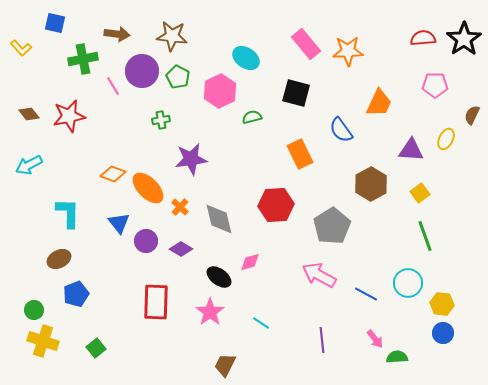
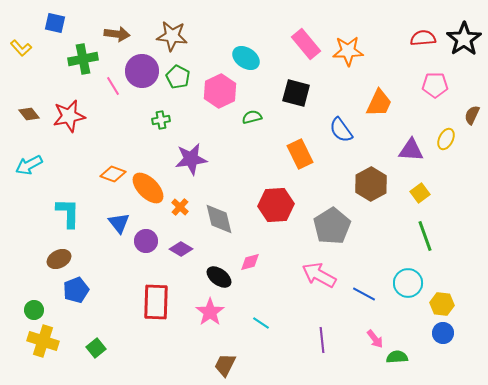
blue pentagon at (76, 294): moved 4 px up
blue line at (366, 294): moved 2 px left
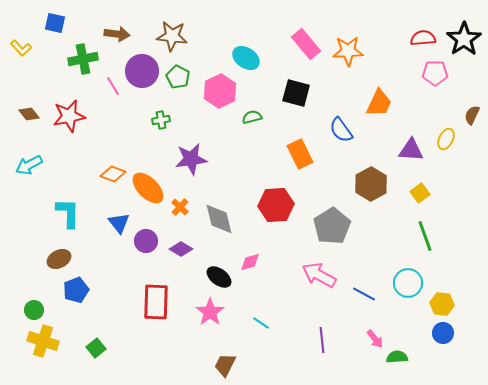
pink pentagon at (435, 85): moved 12 px up
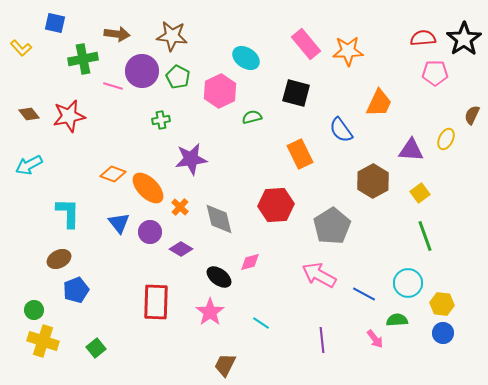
pink line at (113, 86): rotated 42 degrees counterclockwise
brown hexagon at (371, 184): moved 2 px right, 3 px up
purple circle at (146, 241): moved 4 px right, 9 px up
green semicircle at (397, 357): moved 37 px up
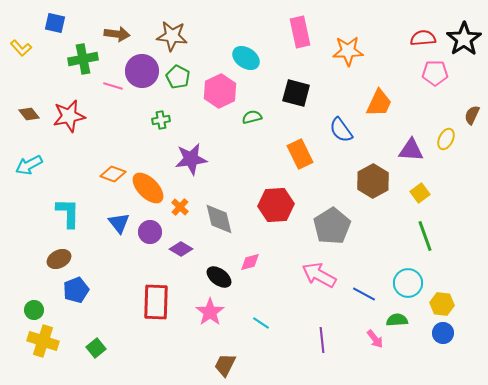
pink rectangle at (306, 44): moved 6 px left, 12 px up; rotated 28 degrees clockwise
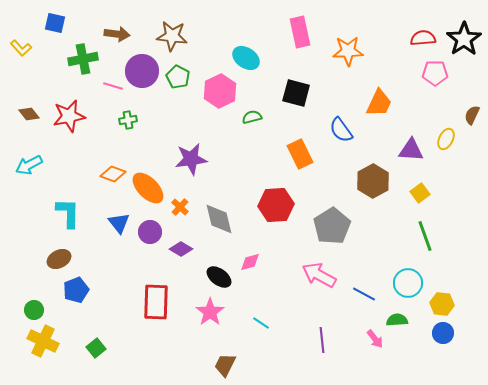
green cross at (161, 120): moved 33 px left
yellow cross at (43, 341): rotated 8 degrees clockwise
